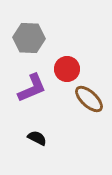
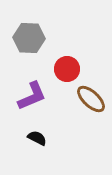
purple L-shape: moved 8 px down
brown ellipse: moved 2 px right
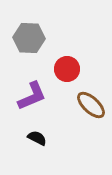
brown ellipse: moved 6 px down
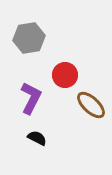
gray hexagon: rotated 12 degrees counterclockwise
red circle: moved 2 px left, 6 px down
purple L-shape: moved 1 px left, 2 px down; rotated 40 degrees counterclockwise
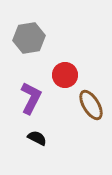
brown ellipse: rotated 16 degrees clockwise
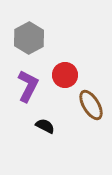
gray hexagon: rotated 20 degrees counterclockwise
purple L-shape: moved 3 px left, 12 px up
black semicircle: moved 8 px right, 12 px up
